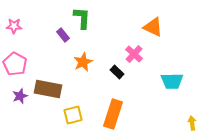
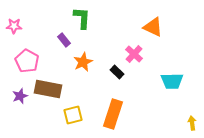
purple rectangle: moved 1 px right, 5 px down
pink pentagon: moved 12 px right, 3 px up
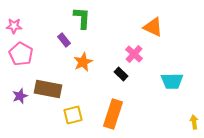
pink pentagon: moved 6 px left, 7 px up
black rectangle: moved 4 px right, 2 px down
yellow arrow: moved 2 px right, 1 px up
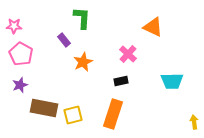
pink cross: moved 6 px left
black rectangle: moved 7 px down; rotated 56 degrees counterclockwise
brown rectangle: moved 4 px left, 19 px down
purple star: moved 11 px up
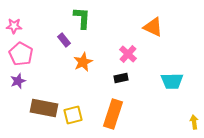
black rectangle: moved 3 px up
purple star: moved 2 px left, 4 px up
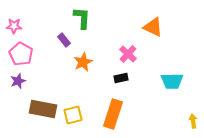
brown rectangle: moved 1 px left, 1 px down
yellow arrow: moved 1 px left, 1 px up
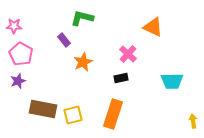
green L-shape: rotated 80 degrees counterclockwise
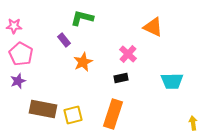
yellow arrow: moved 2 px down
